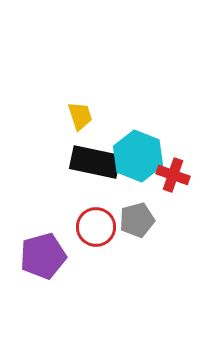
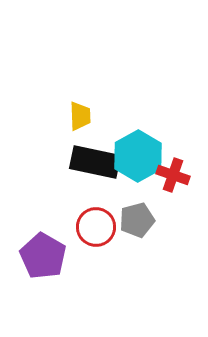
yellow trapezoid: rotated 16 degrees clockwise
cyan hexagon: rotated 9 degrees clockwise
purple pentagon: rotated 27 degrees counterclockwise
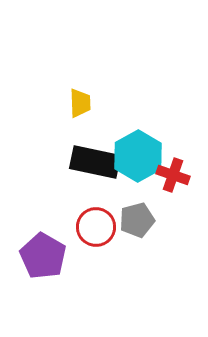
yellow trapezoid: moved 13 px up
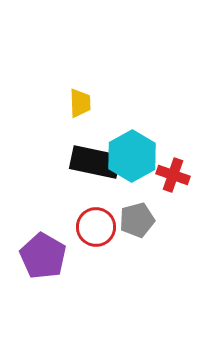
cyan hexagon: moved 6 px left
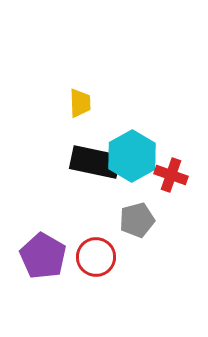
red cross: moved 2 px left
red circle: moved 30 px down
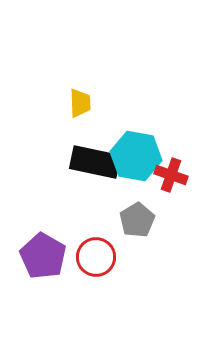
cyan hexagon: moved 4 px right; rotated 21 degrees counterclockwise
gray pentagon: rotated 16 degrees counterclockwise
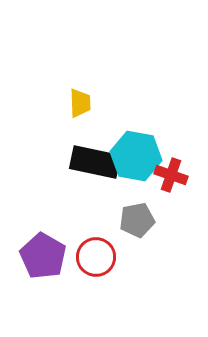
gray pentagon: rotated 20 degrees clockwise
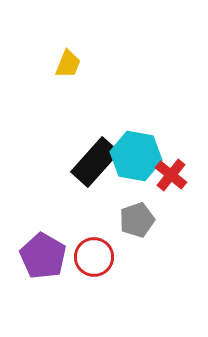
yellow trapezoid: moved 12 px left, 39 px up; rotated 24 degrees clockwise
black rectangle: rotated 60 degrees counterclockwise
red cross: rotated 20 degrees clockwise
gray pentagon: rotated 8 degrees counterclockwise
red circle: moved 2 px left
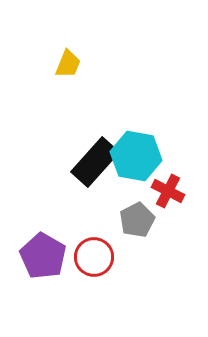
red cross: moved 3 px left, 16 px down; rotated 12 degrees counterclockwise
gray pentagon: rotated 8 degrees counterclockwise
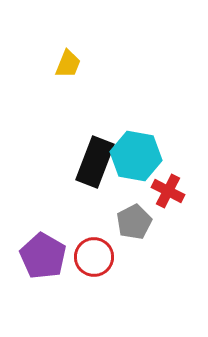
black rectangle: rotated 21 degrees counterclockwise
gray pentagon: moved 3 px left, 2 px down
